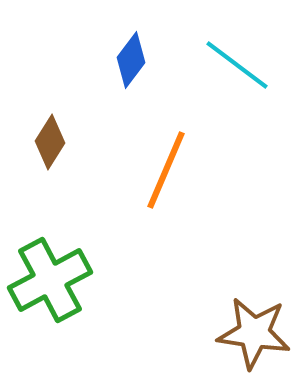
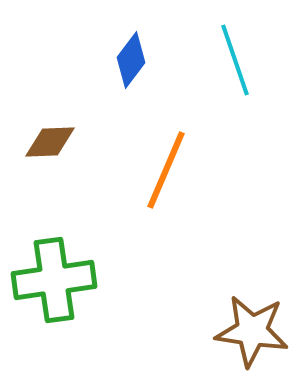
cyan line: moved 2 px left, 5 px up; rotated 34 degrees clockwise
brown diamond: rotated 56 degrees clockwise
green cross: moved 4 px right; rotated 20 degrees clockwise
brown star: moved 2 px left, 2 px up
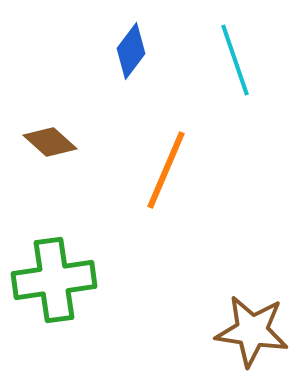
blue diamond: moved 9 px up
brown diamond: rotated 44 degrees clockwise
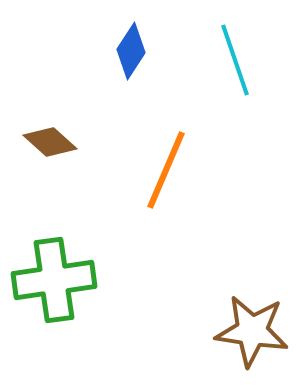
blue diamond: rotated 4 degrees counterclockwise
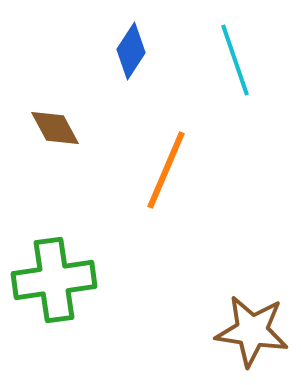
brown diamond: moved 5 px right, 14 px up; rotated 20 degrees clockwise
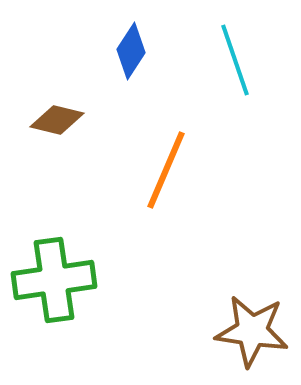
brown diamond: moved 2 px right, 8 px up; rotated 48 degrees counterclockwise
